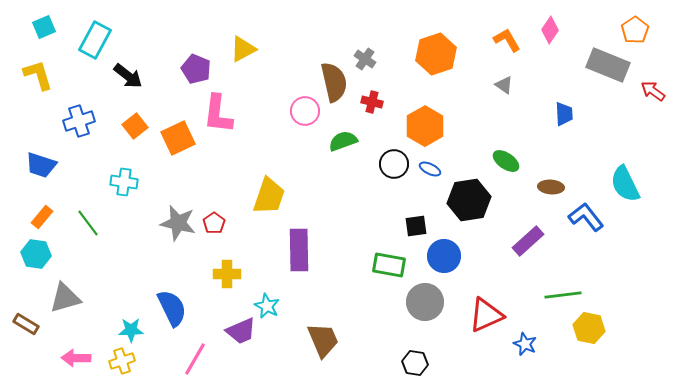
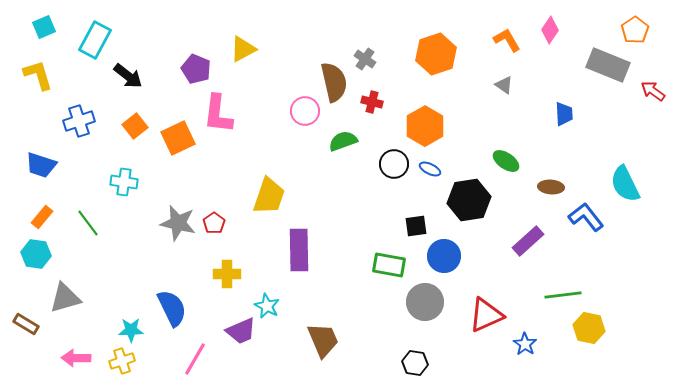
blue star at (525, 344): rotated 10 degrees clockwise
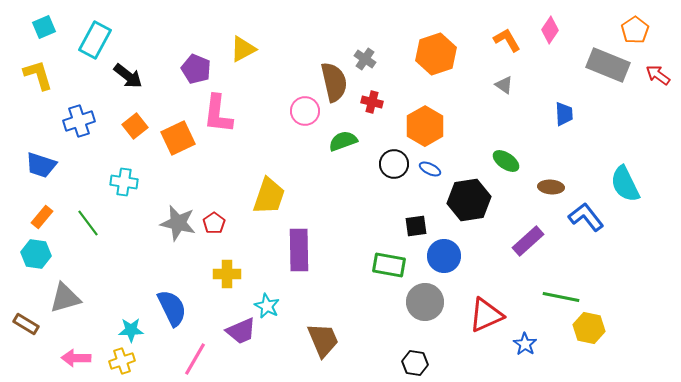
red arrow at (653, 91): moved 5 px right, 16 px up
green line at (563, 295): moved 2 px left, 2 px down; rotated 18 degrees clockwise
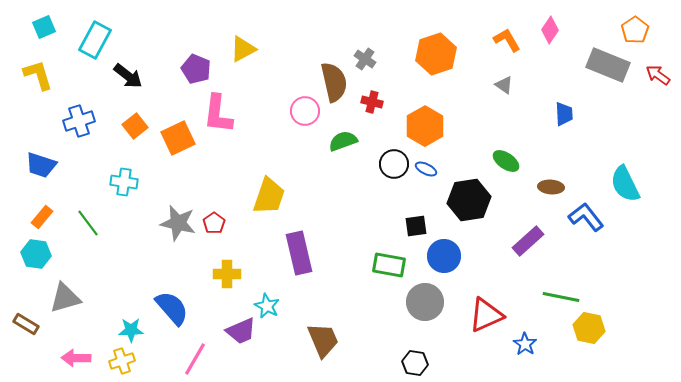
blue ellipse at (430, 169): moved 4 px left
purple rectangle at (299, 250): moved 3 px down; rotated 12 degrees counterclockwise
blue semicircle at (172, 308): rotated 15 degrees counterclockwise
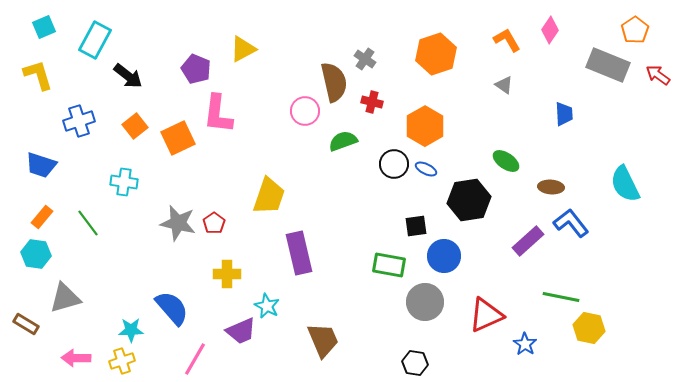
blue L-shape at (586, 217): moved 15 px left, 6 px down
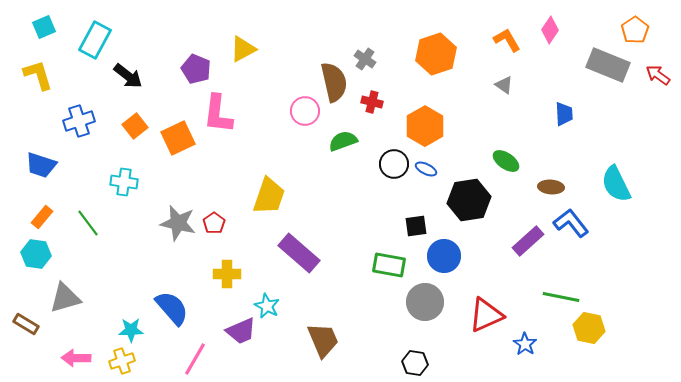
cyan semicircle at (625, 184): moved 9 px left
purple rectangle at (299, 253): rotated 36 degrees counterclockwise
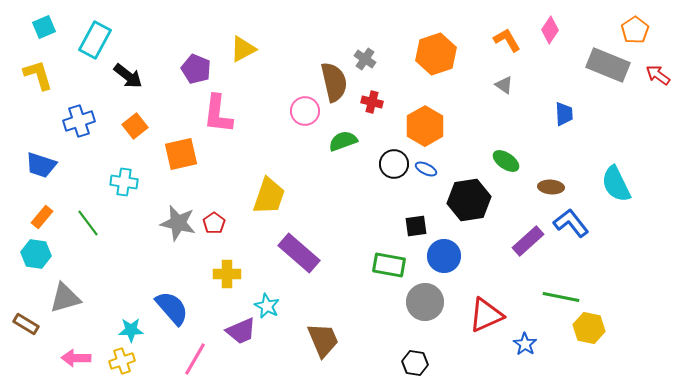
orange square at (178, 138): moved 3 px right, 16 px down; rotated 12 degrees clockwise
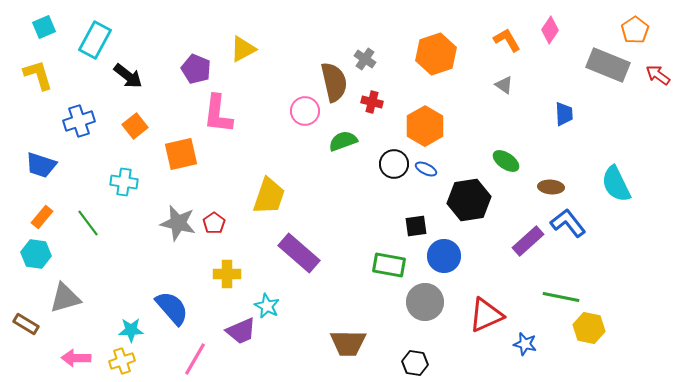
blue L-shape at (571, 223): moved 3 px left
brown trapezoid at (323, 340): moved 25 px right, 3 px down; rotated 114 degrees clockwise
blue star at (525, 344): rotated 20 degrees counterclockwise
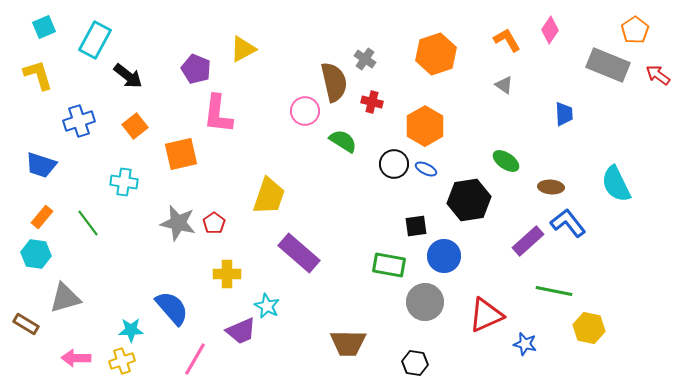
green semicircle at (343, 141): rotated 52 degrees clockwise
green line at (561, 297): moved 7 px left, 6 px up
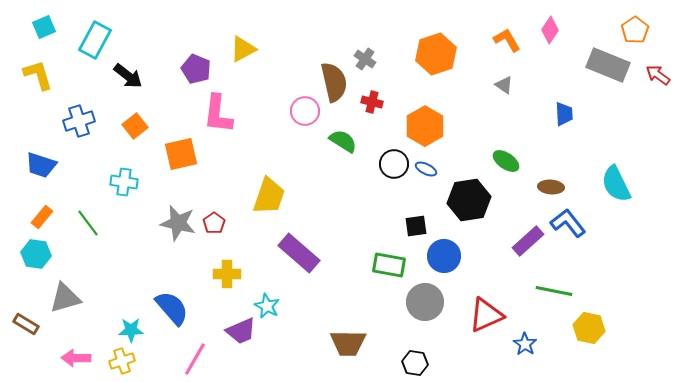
blue star at (525, 344): rotated 20 degrees clockwise
